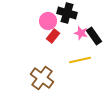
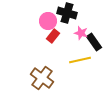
black rectangle: moved 6 px down
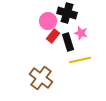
black rectangle: moved 26 px left; rotated 18 degrees clockwise
brown cross: moved 1 px left
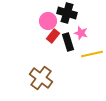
yellow line: moved 12 px right, 6 px up
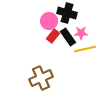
pink circle: moved 1 px right
pink star: rotated 16 degrees counterclockwise
black rectangle: moved 5 px up; rotated 18 degrees counterclockwise
yellow line: moved 7 px left, 5 px up
brown cross: rotated 30 degrees clockwise
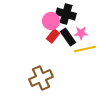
black cross: moved 1 px left, 1 px down
pink circle: moved 2 px right
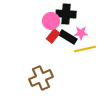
black cross: rotated 12 degrees counterclockwise
black rectangle: rotated 24 degrees counterclockwise
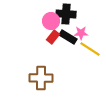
red rectangle: moved 1 px down
yellow line: moved 5 px right; rotated 45 degrees clockwise
brown cross: rotated 25 degrees clockwise
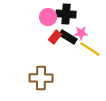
pink circle: moved 3 px left, 4 px up
red rectangle: moved 2 px right
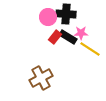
brown cross: rotated 30 degrees counterclockwise
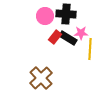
pink circle: moved 3 px left, 1 px up
black rectangle: moved 1 px down
yellow line: rotated 60 degrees clockwise
brown cross: rotated 15 degrees counterclockwise
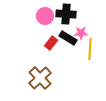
red rectangle: moved 4 px left, 6 px down
brown cross: moved 1 px left
